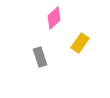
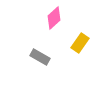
gray rectangle: rotated 42 degrees counterclockwise
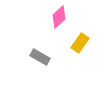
pink diamond: moved 5 px right, 1 px up
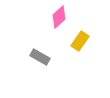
yellow rectangle: moved 2 px up
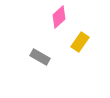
yellow rectangle: moved 1 px down
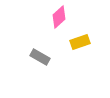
yellow rectangle: rotated 36 degrees clockwise
